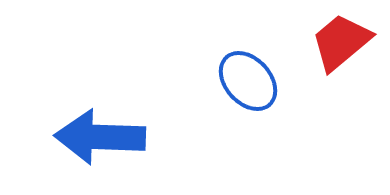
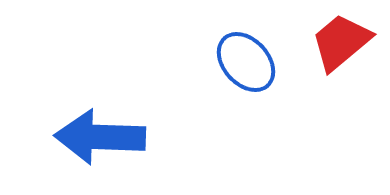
blue ellipse: moved 2 px left, 19 px up
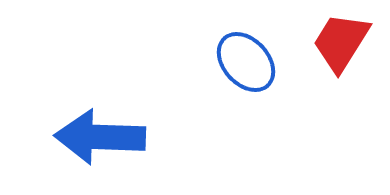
red trapezoid: rotated 18 degrees counterclockwise
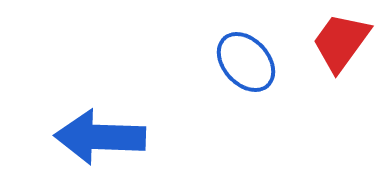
red trapezoid: rotated 4 degrees clockwise
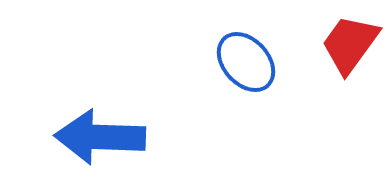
red trapezoid: moved 9 px right, 2 px down
